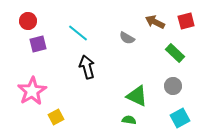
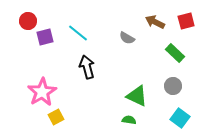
purple square: moved 7 px right, 7 px up
pink star: moved 10 px right, 1 px down
cyan square: rotated 24 degrees counterclockwise
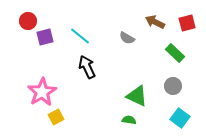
red square: moved 1 px right, 2 px down
cyan line: moved 2 px right, 3 px down
black arrow: rotated 10 degrees counterclockwise
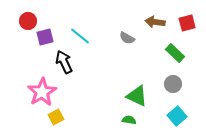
brown arrow: rotated 18 degrees counterclockwise
black arrow: moved 23 px left, 5 px up
gray circle: moved 2 px up
cyan square: moved 3 px left, 2 px up; rotated 12 degrees clockwise
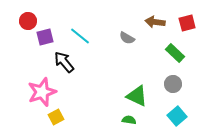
black arrow: rotated 15 degrees counterclockwise
pink star: rotated 12 degrees clockwise
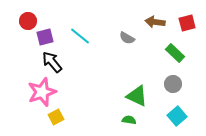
black arrow: moved 12 px left
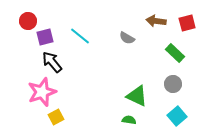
brown arrow: moved 1 px right, 1 px up
